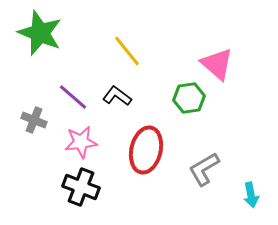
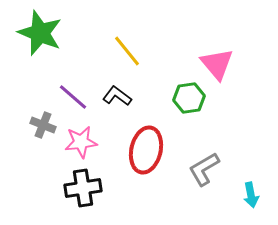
pink triangle: rotated 9 degrees clockwise
gray cross: moved 9 px right, 5 px down
black cross: moved 2 px right, 1 px down; rotated 30 degrees counterclockwise
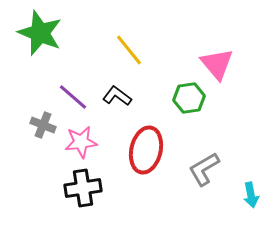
yellow line: moved 2 px right, 1 px up
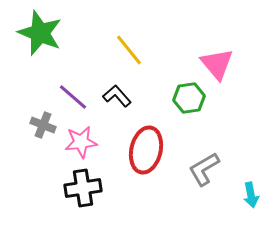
black L-shape: rotated 12 degrees clockwise
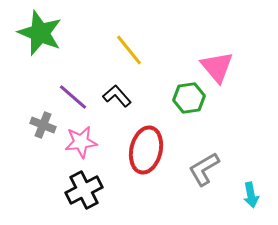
pink triangle: moved 3 px down
black cross: moved 1 px right, 2 px down; rotated 18 degrees counterclockwise
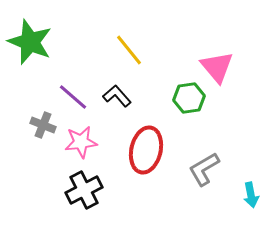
green star: moved 10 px left, 9 px down
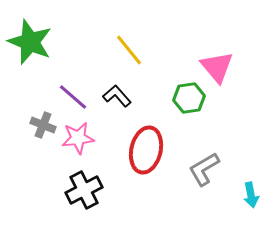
pink star: moved 3 px left, 4 px up
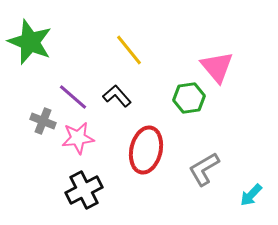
gray cross: moved 4 px up
cyan arrow: rotated 55 degrees clockwise
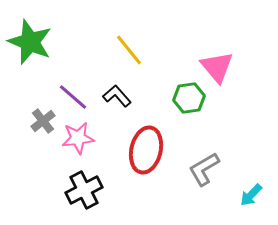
gray cross: rotated 30 degrees clockwise
